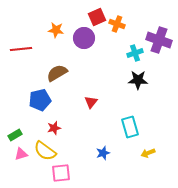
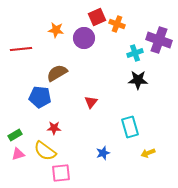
blue pentagon: moved 3 px up; rotated 20 degrees clockwise
red star: rotated 16 degrees clockwise
pink triangle: moved 3 px left
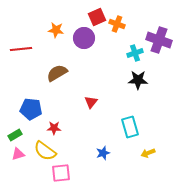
blue pentagon: moved 9 px left, 12 px down
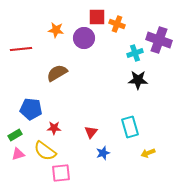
red square: rotated 24 degrees clockwise
red triangle: moved 30 px down
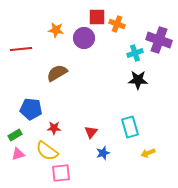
yellow semicircle: moved 2 px right
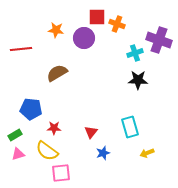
yellow arrow: moved 1 px left
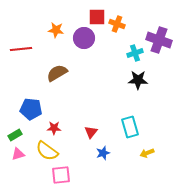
pink square: moved 2 px down
